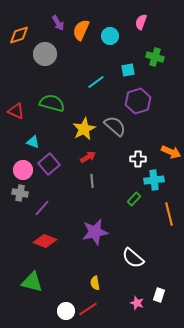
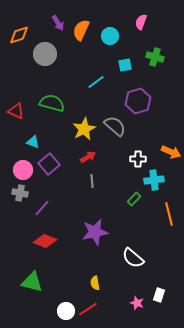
cyan square: moved 3 px left, 5 px up
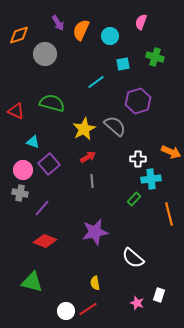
cyan square: moved 2 px left, 1 px up
cyan cross: moved 3 px left, 1 px up
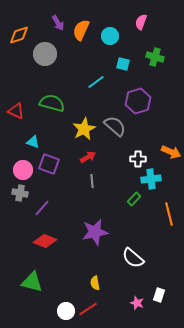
cyan square: rotated 24 degrees clockwise
purple square: rotated 30 degrees counterclockwise
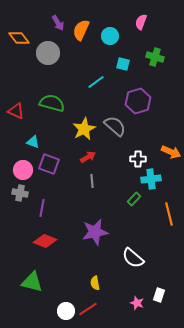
orange diamond: moved 3 px down; rotated 70 degrees clockwise
gray circle: moved 3 px right, 1 px up
purple line: rotated 30 degrees counterclockwise
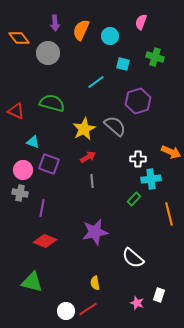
purple arrow: moved 3 px left; rotated 28 degrees clockwise
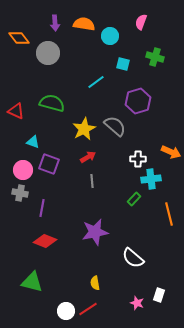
orange semicircle: moved 3 px right, 6 px up; rotated 75 degrees clockwise
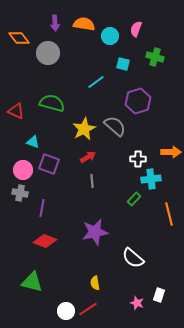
pink semicircle: moved 5 px left, 7 px down
orange arrow: rotated 24 degrees counterclockwise
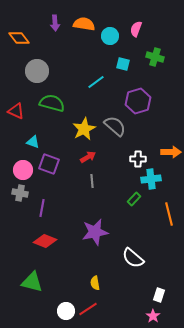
gray circle: moved 11 px left, 18 px down
pink star: moved 16 px right, 13 px down; rotated 16 degrees clockwise
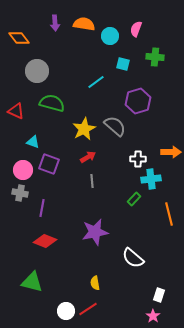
green cross: rotated 12 degrees counterclockwise
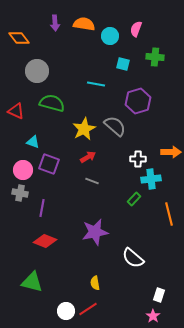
cyan line: moved 2 px down; rotated 48 degrees clockwise
gray line: rotated 64 degrees counterclockwise
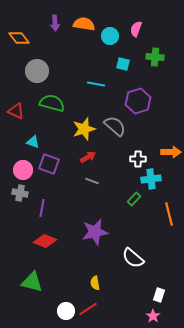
yellow star: rotated 10 degrees clockwise
